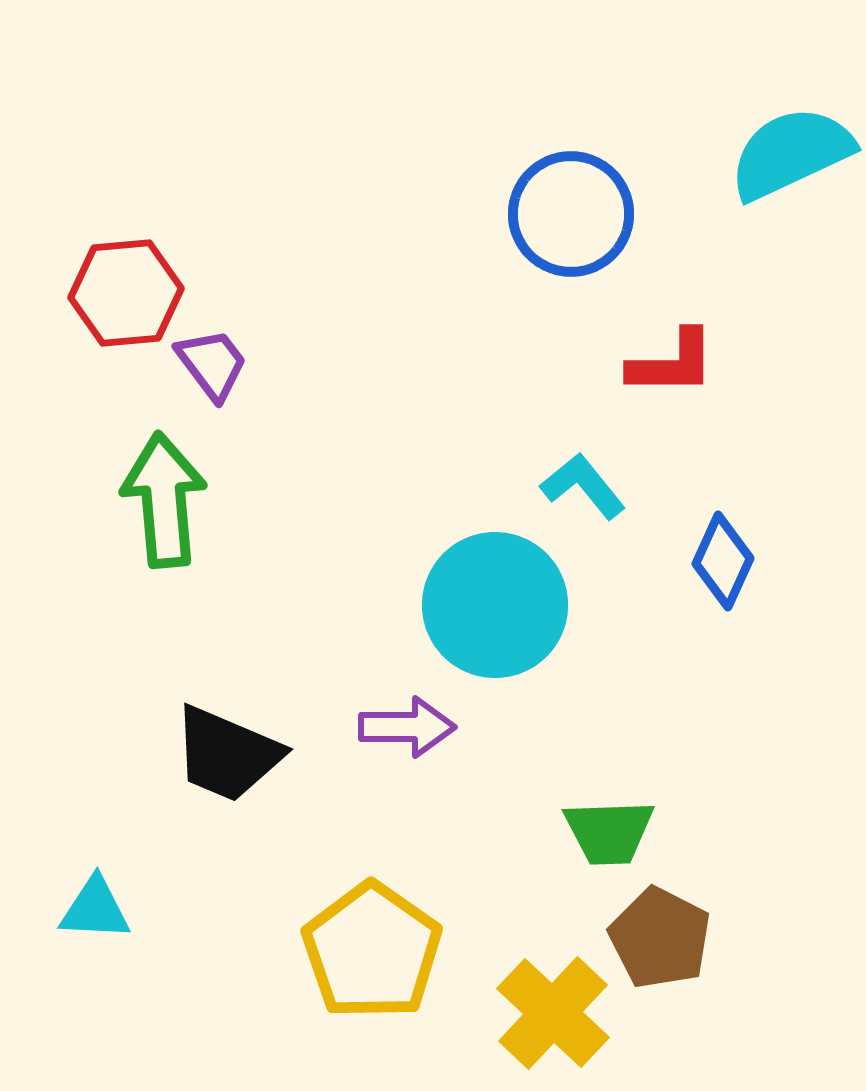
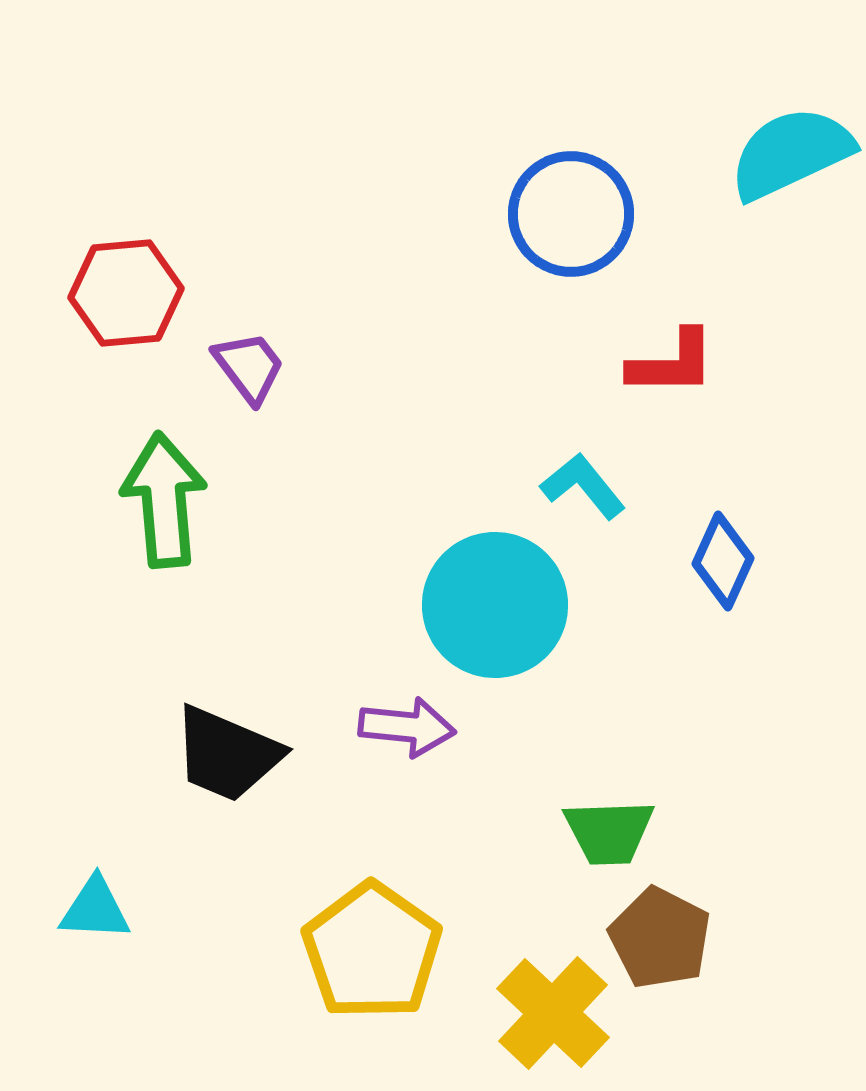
purple trapezoid: moved 37 px right, 3 px down
purple arrow: rotated 6 degrees clockwise
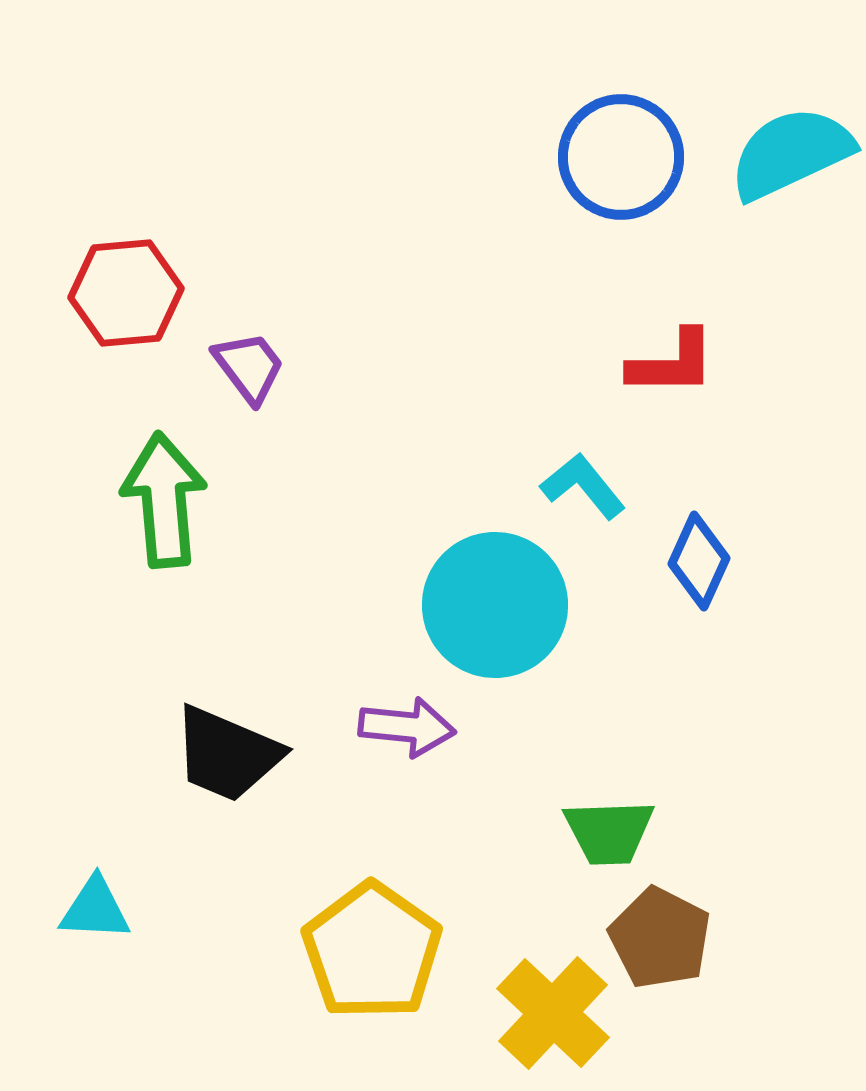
blue circle: moved 50 px right, 57 px up
blue diamond: moved 24 px left
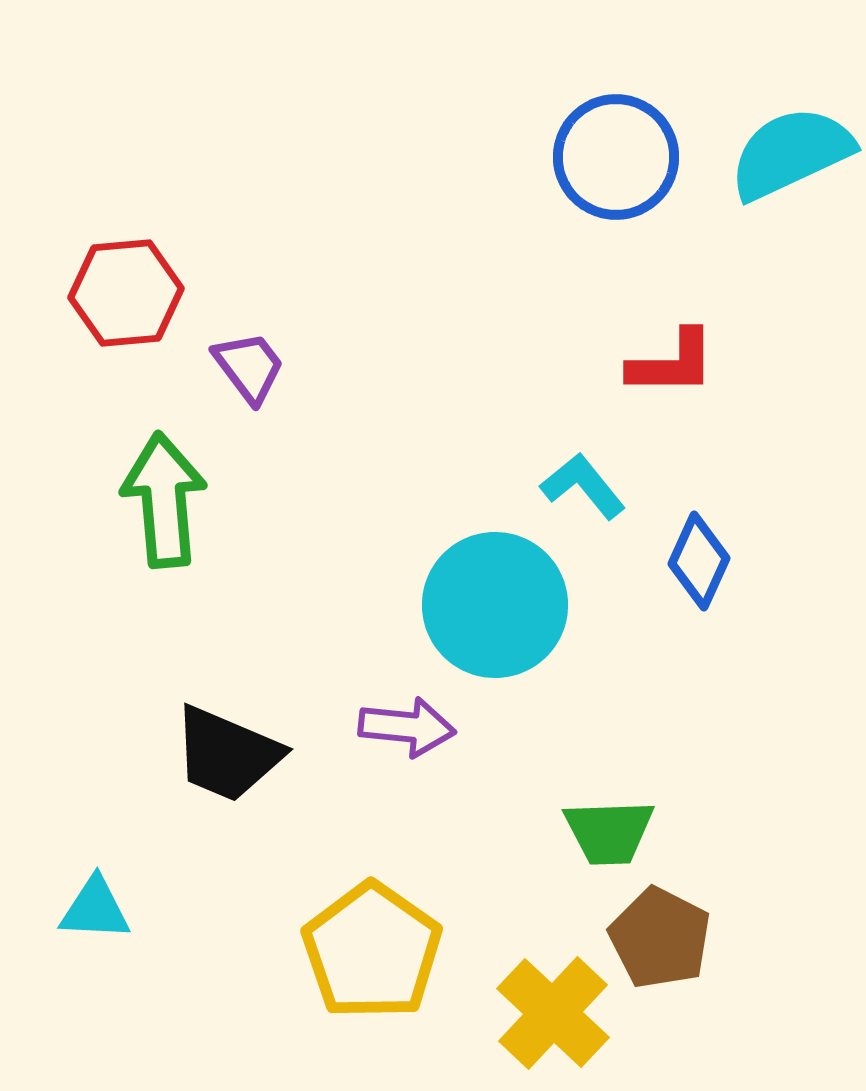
blue circle: moved 5 px left
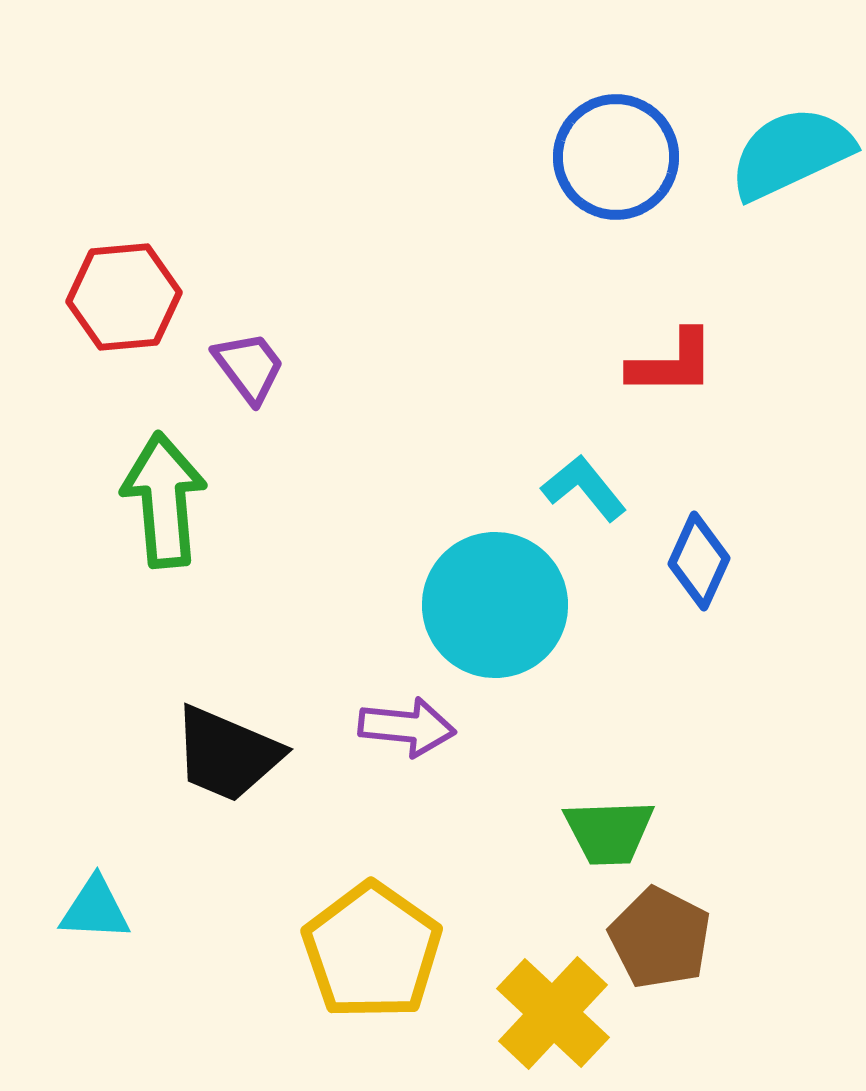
red hexagon: moved 2 px left, 4 px down
cyan L-shape: moved 1 px right, 2 px down
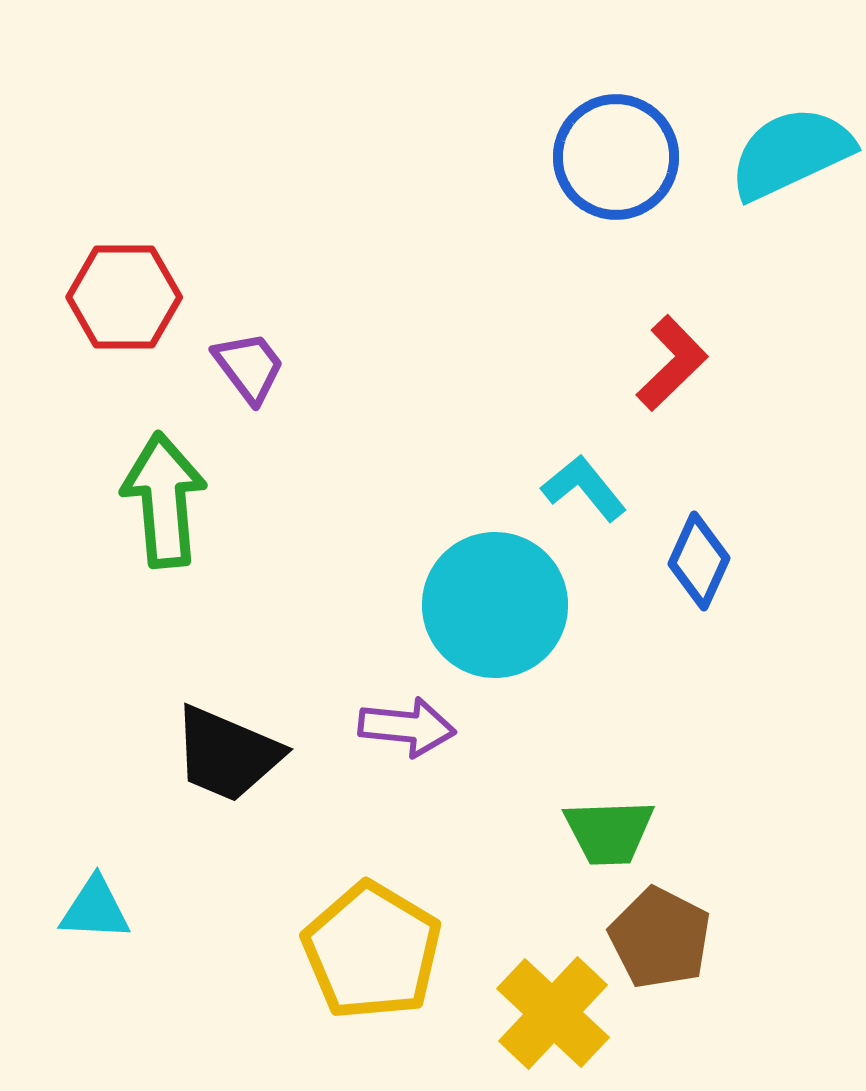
red hexagon: rotated 5 degrees clockwise
red L-shape: rotated 44 degrees counterclockwise
yellow pentagon: rotated 4 degrees counterclockwise
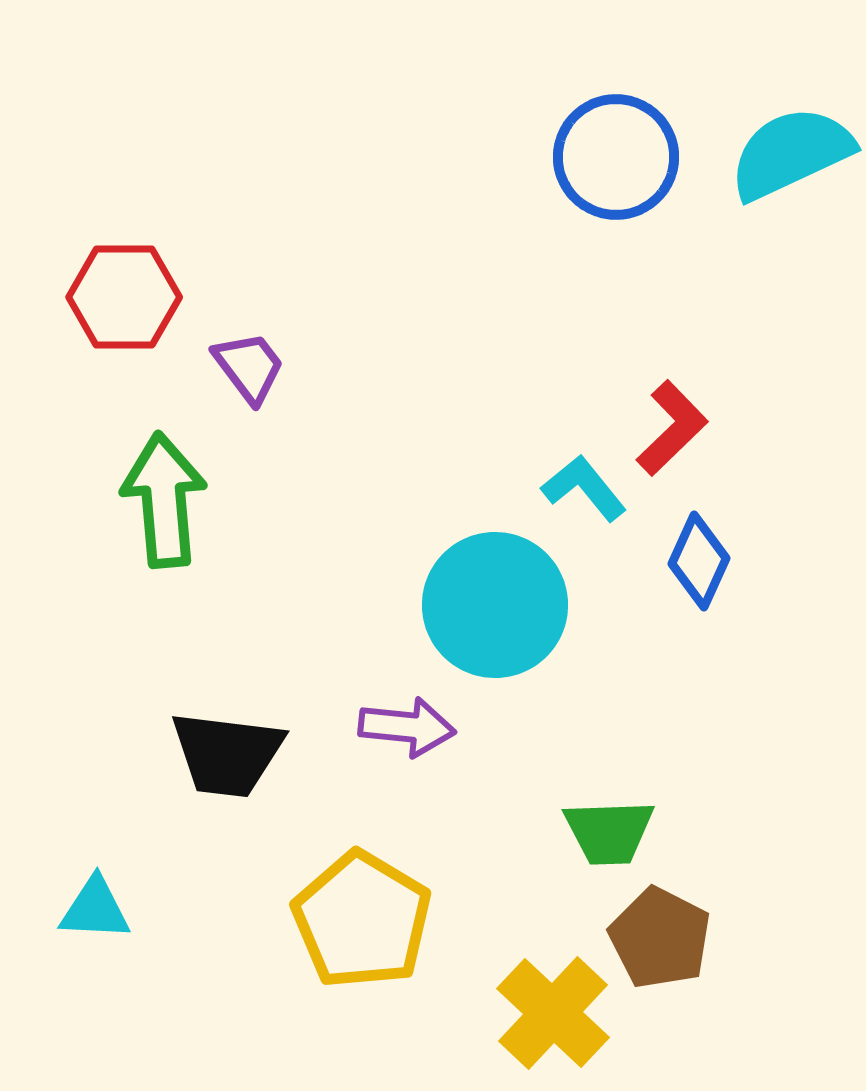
red L-shape: moved 65 px down
black trapezoid: rotated 16 degrees counterclockwise
yellow pentagon: moved 10 px left, 31 px up
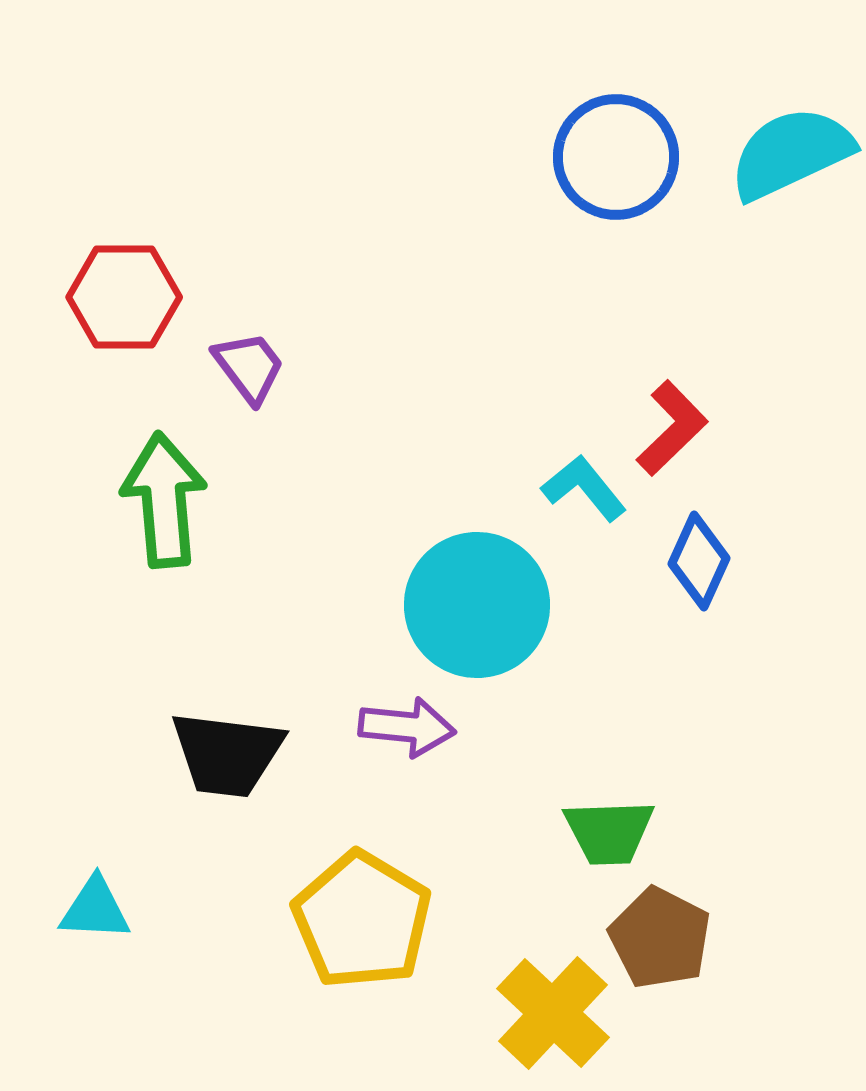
cyan circle: moved 18 px left
